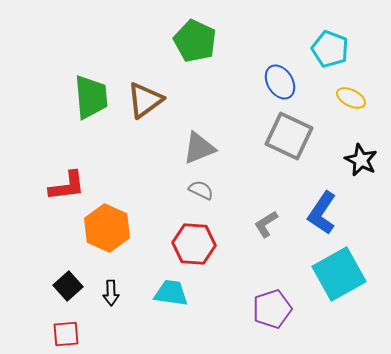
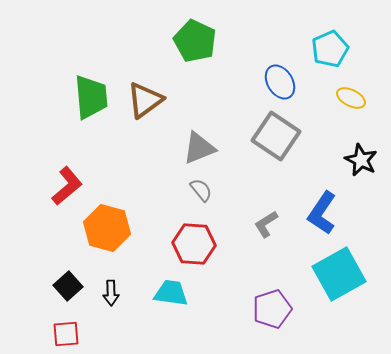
cyan pentagon: rotated 27 degrees clockwise
gray square: moved 13 px left; rotated 9 degrees clockwise
red L-shape: rotated 33 degrees counterclockwise
gray semicircle: rotated 25 degrees clockwise
orange hexagon: rotated 9 degrees counterclockwise
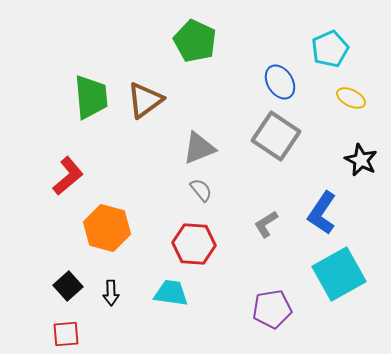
red L-shape: moved 1 px right, 10 px up
purple pentagon: rotated 9 degrees clockwise
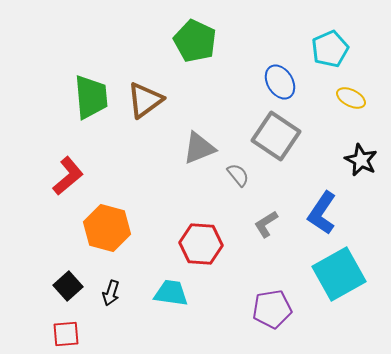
gray semicircle: moved 37 px right, 15 px up
red hexagon: moved 7 px right
black arrow: rotated 20 degrees clockwise
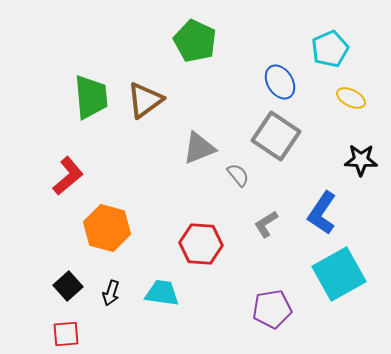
black star: rotated 24 degrees counterclockwise
cyan trapezoid: moved 9 px left
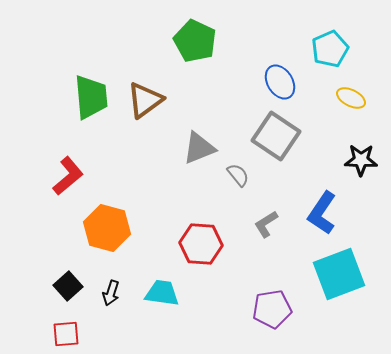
cyan square: rotated 8 degrees clockwise
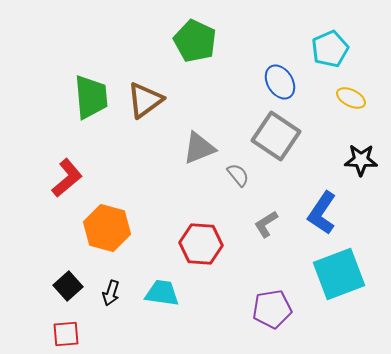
red L-shape: moved 1 px left, 2 px down
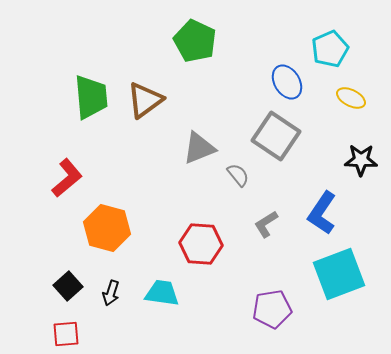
blue ellipse: moved 7 px right
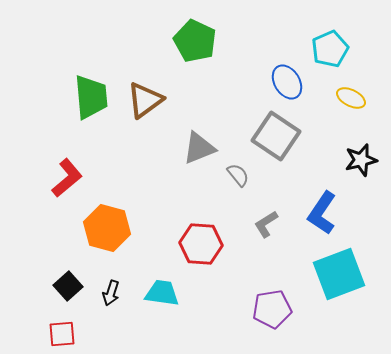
black star: rotated 16 degrees counterclockwise
red square: moved 4 px left
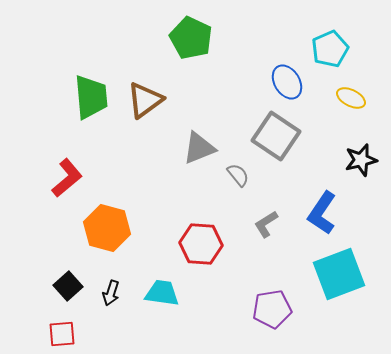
green pentagon: moved 4 px left, 3 px up
